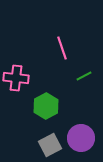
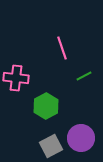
gray square: moved 1 px right, 1 px down
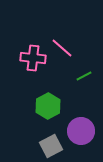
pink line: rotated 30 degrees counterclockwise
pink cross: moved 17 px right, 20 px up
green hexagon: moved 2 px right
purple circle: moved 7 px up
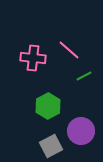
pink line: moved 7 px right, 2 px down
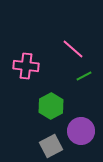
pink line: moved 4 px right, 1 px up
pink cross: moved 7 px left, 8 px down
green hexagon: moved 3 px right
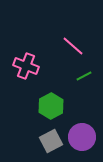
pink line: moved 3 px up
pink cross: rotated 15 degrees clockwise
purple circle: moved 1 px right, 6 px down
gray square: moved 5 px up
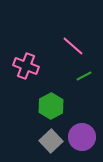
gray square: rotated 15 degrees counterclockwise
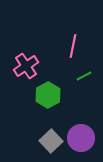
pink line: rotated 60 degrees clockwise
pink cross: rotated 35 degrees clockwise
green hexagon: moved 3 px left, 11 px up
purple circle: moved 1 px left, 1 px down
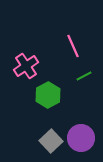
pink line: rotated 35 degrees counterclockwise
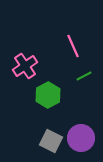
pink cross: moved 1 px left
gray square: rotated 20 degrees counterclockwise
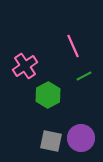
gray square: rotated 15 degrees counterclockwise
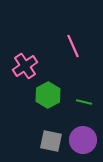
green line: moved 26 px down; rotated 42 degrees clockwise
purple circle: moved 2 px right, 2 px down
